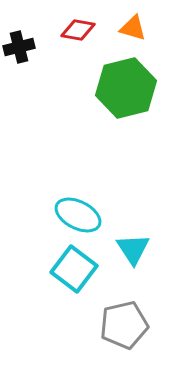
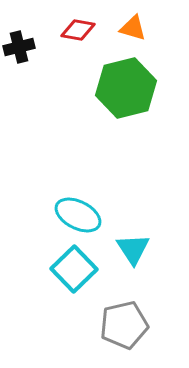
cyan square: rotated 9 degrees clockwise
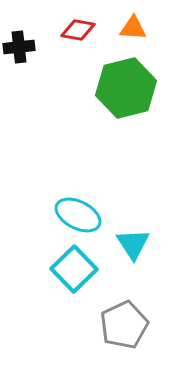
orange triangle: rotated 12 degrees counterclockwise
black cross: rotated 8 degrees clockwise
cyan triangle: moved 5 px up
gray pentagon: rotated 12 degrees counterclockwise
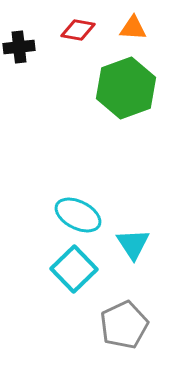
green hexagon: rotated 6 degrees counterclockwise
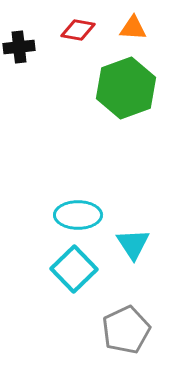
cyan ellipse: rotated 27 degrees counterclockwise
gray pentagon: moved 2 px right, 5 px down
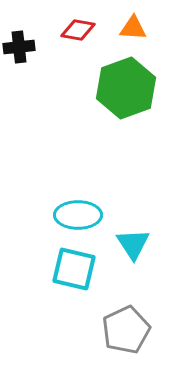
cyan square: rotated 33 degrees counterclockwise
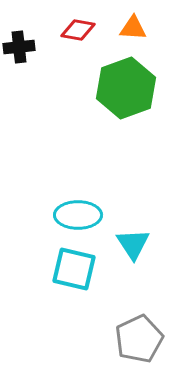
gray pentagon: moved 13 px right, 9 px down
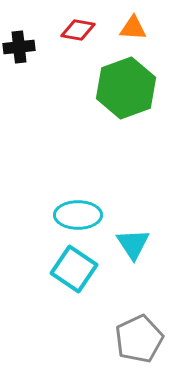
cyan square: rotated 21 degrees clockwise
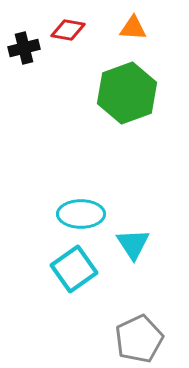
red diamond: moved 10 px left
black cross: moved 5 px right, 1 px down; rotated 8 degrees counterclockwise
green hexagon: moved 1 px right, 5 px down
cyan ellipse: moved 3 px right, 1 px up
cyan square: rotated 21 degrees clockwise
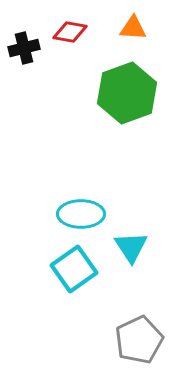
red diamond: moved 2 px right, 2 px down
cyan triangle: moved 2 px left, 3 px down
gray pentagon: moved 1 px down
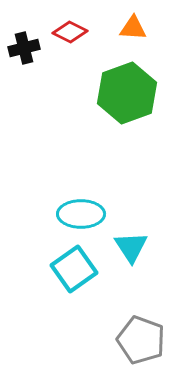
red diamond: rotated 16 degrees clockwise
gray pentagon: moved 2 px right; rotated 27 degrees counterclockwise
